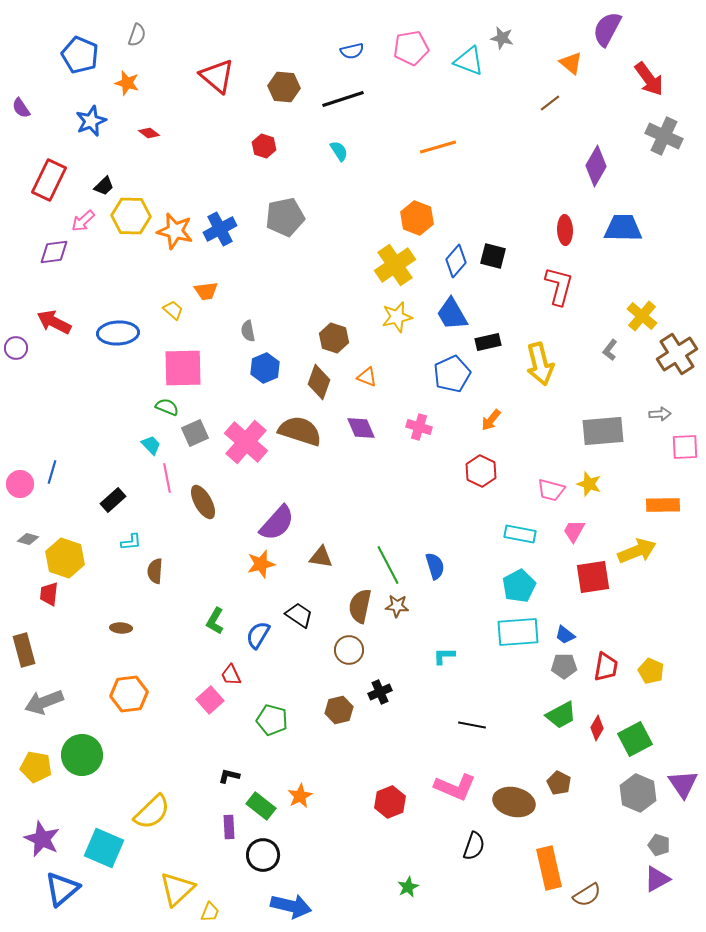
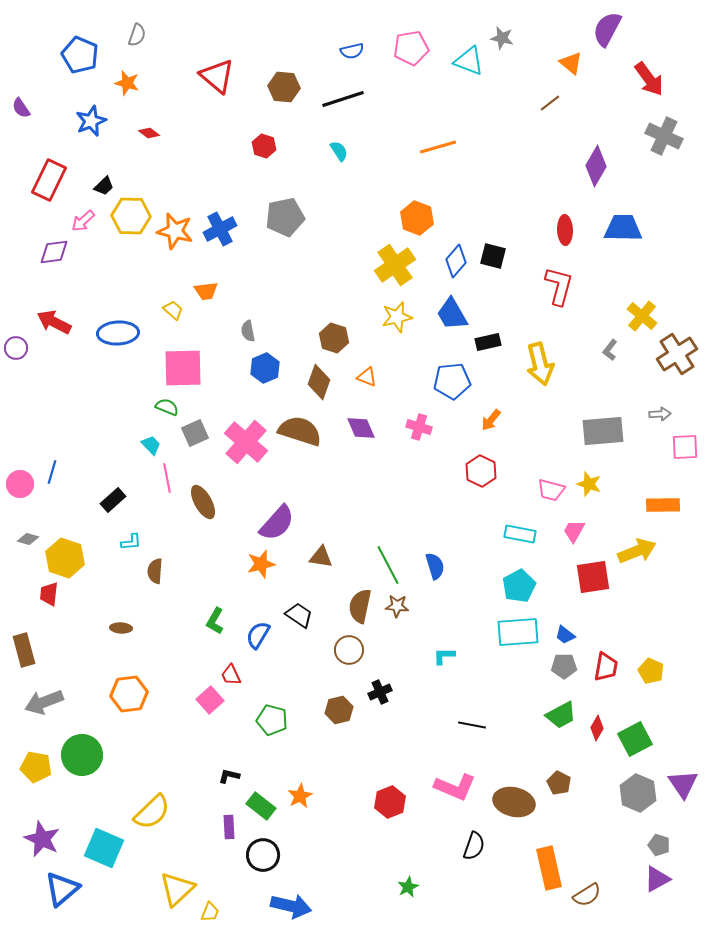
blue pentagon at (452, 374): moved 7 px down; rotated 18 degrees clockwise
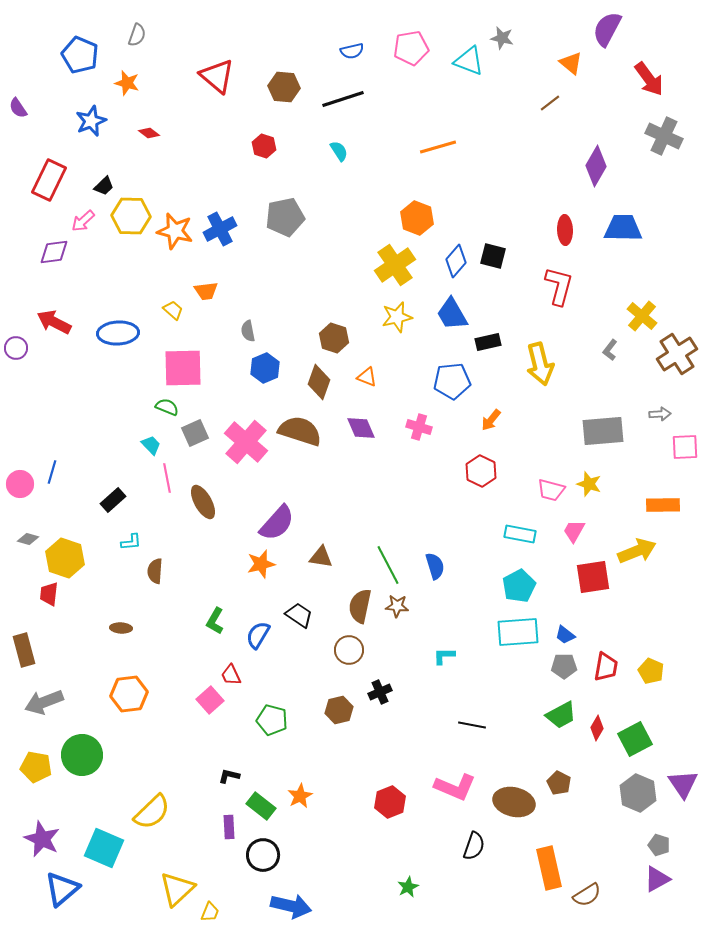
purple semicircle at (21, 108): moved 3 px left
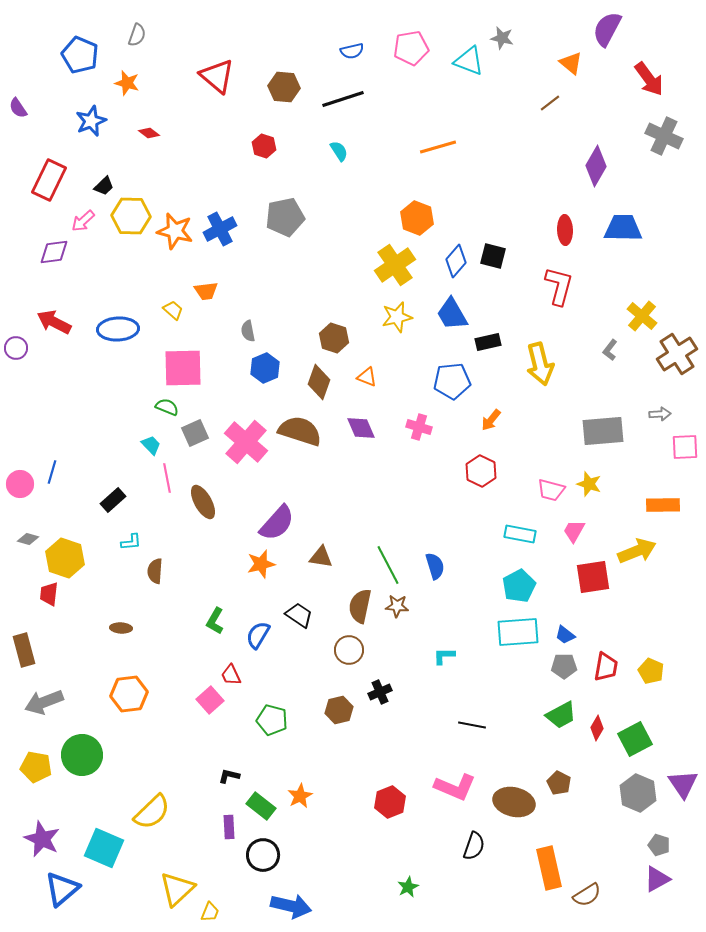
blue ellipse at (118, 333): moved 4 px up
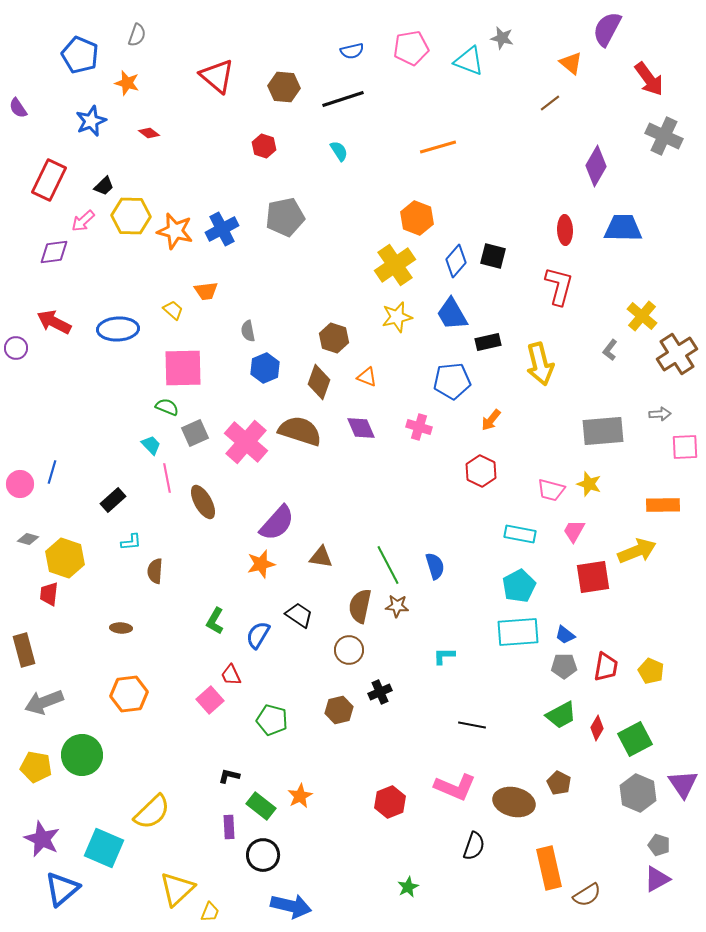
blue cross at (220, 229): moved 2 px right
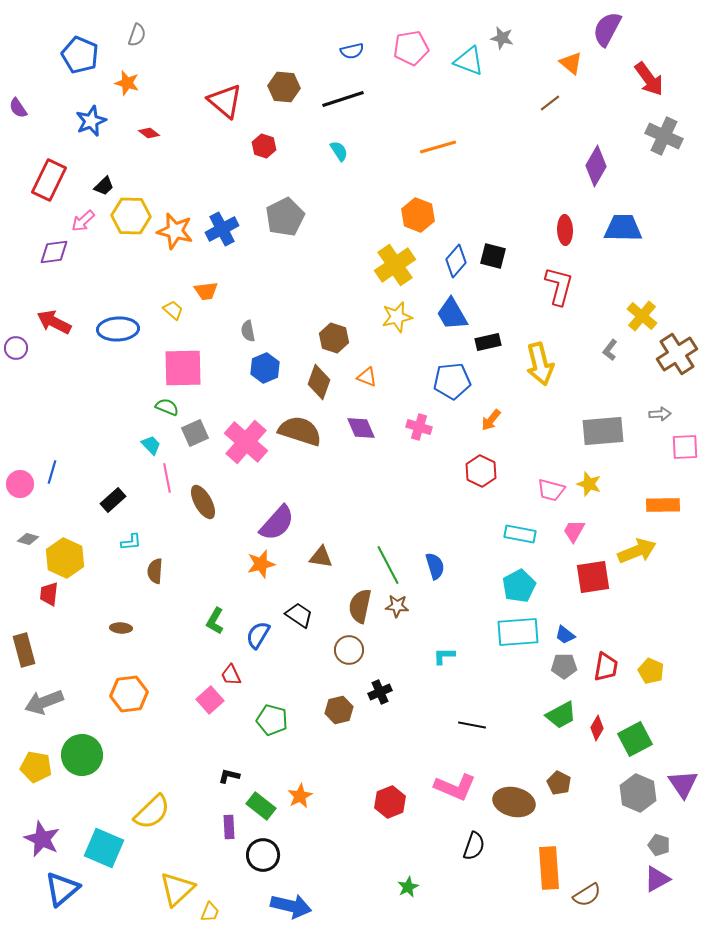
red triangle at (217, 76): moved 8 px right, 25 px down
gray pentagon at (285, 217): rotated 15 degrees counterclockwise
orange hexagon at (417, 218): moved 1 px right, 3 px up
yellow hexagon at (65, 558): rotated 6 degrees clockwise
orange rectangle at (549, 868): rotated 9 degrees clockwise
